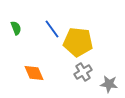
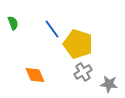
green semicircle: moved 3 px left, 5 px up
yellow pentagon: moved 2 px down; rotated 12 degrees clockwise
orange diamond: moved 1 px right, 2 px down
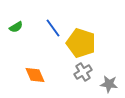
green semicircle: moved 3 px right, 4 px down; rotated 80 degrees clockwise
blue line: moved 1 px right, 1 px up
yellow pentagon: moved 3 px right, 1 px up
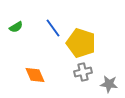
gray cross: rotated 18 degrees clockwise
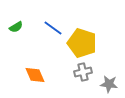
blue line: rotated 18 degrees counterclockwise
yellow pentagon: moved 1 px right
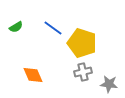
orange diamond: moved 2 px left
